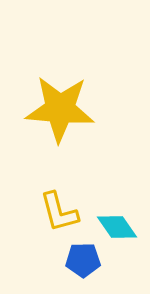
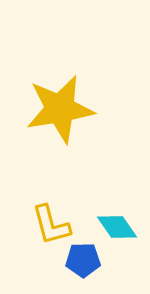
yellow star: rotated 14 degrees counterclockwise
yellow L-shape: moved 8 px left, 13 px down
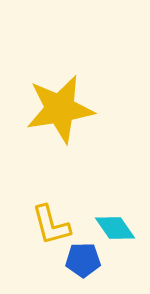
cyan diamond: moved 2 px left, 1 px down
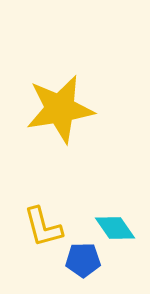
yellow L-shape: moved 8 px left, 2 px down
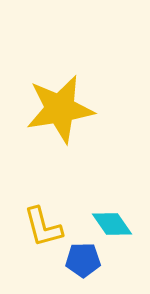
cyan diamond: moved 3 px left, 4 px up
